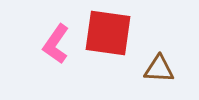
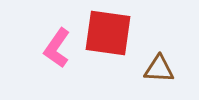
pink L-shape: moved 1 px right, 4 px down
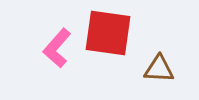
pink L-shape: rotated 6 degrees clockwise
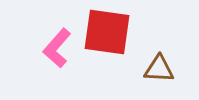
red square: moved 1 px left, 1 px up
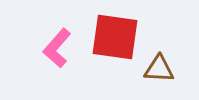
red square: moved 8 px right, 5 px down
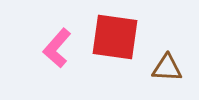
brown triangle: moved 8 px right, 1 px up
